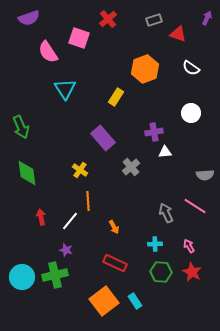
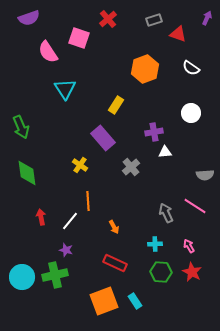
yellow rectangle: moved 8 px down
yellow cross: moved 5 px up
orange square: rotated 16 degrees clockwise
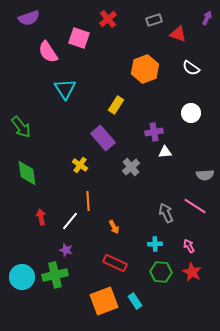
green arrow: rotated 15 degrees counterclockwise
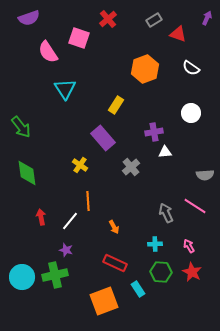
gray rectangle: rotated 14 degrees counterclockwise
cyan rectangle: moved 3 px right, 12 px up
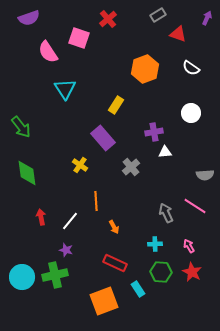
gray rectangle: moved 4 px right, 5 px up
orange line: moved 8 px right
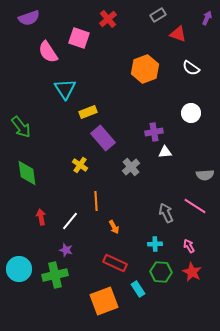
yellow rectangle: moved 28 px left, 7 px down; rotated 36 degrees clockwise
cyan circle: moved 3 px left, 8 px up
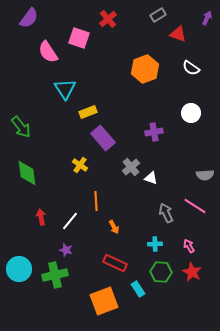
purple semicircle: rotated 35 degrees counterclockwise
white triangle: moved 14 px left, 26 px down; rotated 24 degrees clockwise
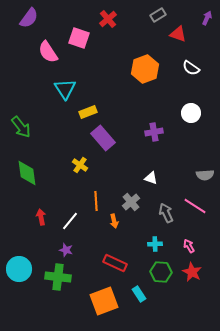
gray cross: moved 35 px down
orange arrow: moved 6 px up; rotated 16 degrees clockwise
green cross: moved 3 px right, 2 px down; rotated 20 degrees clockwise
cyan rectangle: moved 1 px right, 5 px down
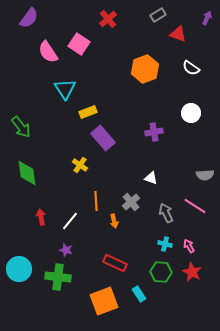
pink square: moved 6 px down; rotated 15 degrees clockwise
cyan cross: moved 10 px right; rotated 16 degrees clockwise
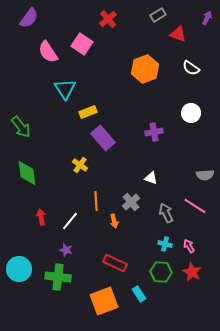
pink square: moved 3 px right
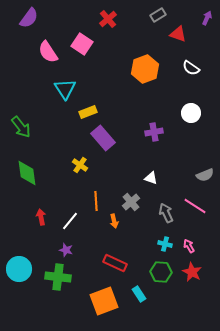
gray semicircle: rotated 18 degrees counterclockwise
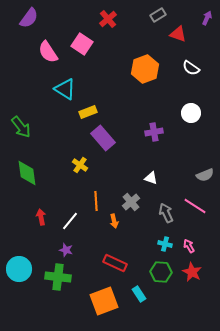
cyan triangle: rotated 25 degrees counterclockwise
